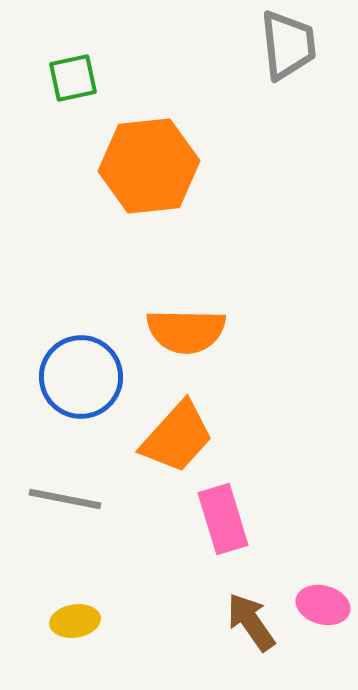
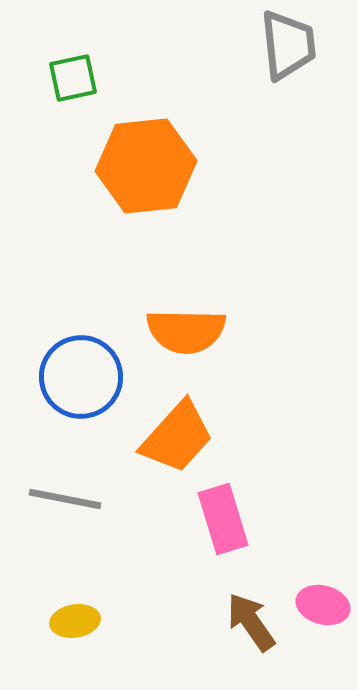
orange hexagon: moved 3 px left
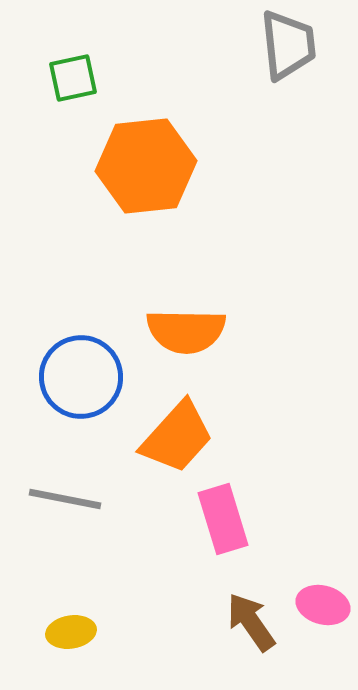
yellow ellipse: moved 4 px left, 11 px down
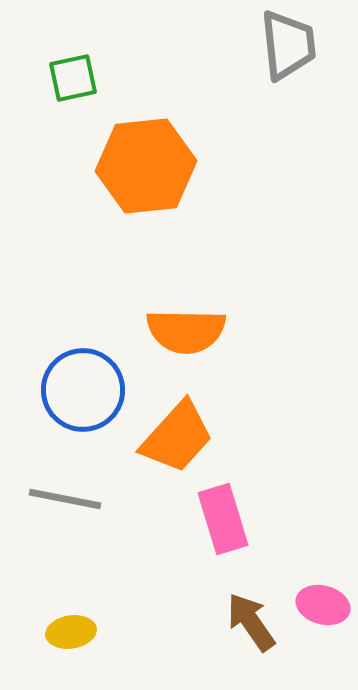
blue circle: moved 2 px right, 13 px down
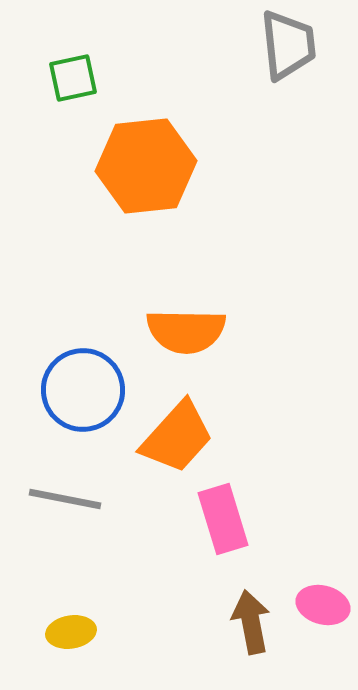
brown arrow: rotated 24 degrees clockwise
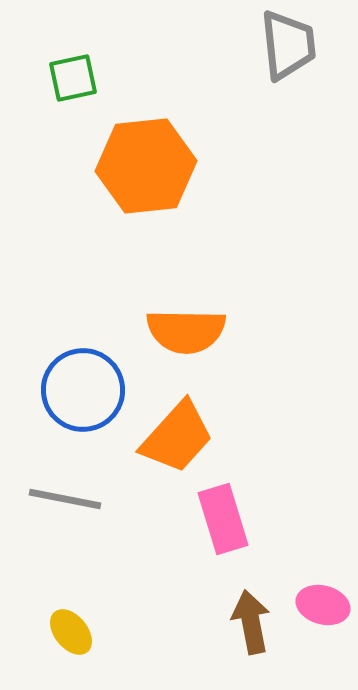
yellow ellipse: rotated 60 degrees clockwise
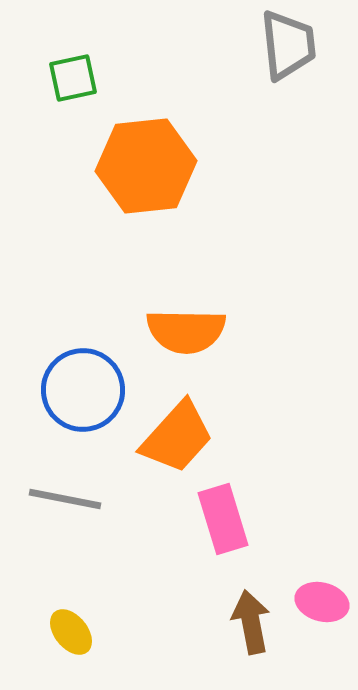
pink ellipse: moved 1 px left, 3 px up
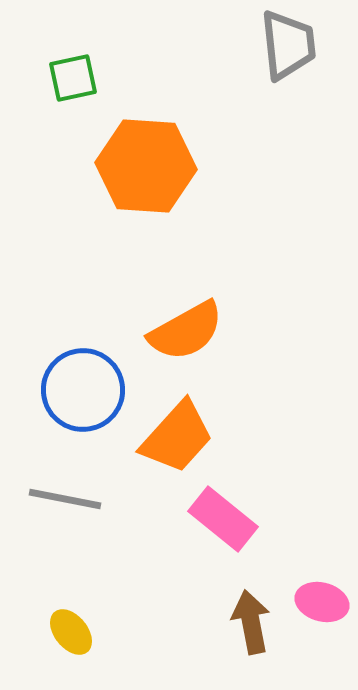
orange hexagon: rotated 10 degrees clockwise
orange semicircle: rotated 30 degrees counterclockwise
pink rectangle: rotated 34 degrees counterclockwise
